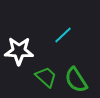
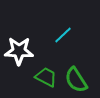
green trapezoid: rotated 15 degrees counterclockwise
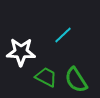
white star: moved 2 px right, 1 px down
